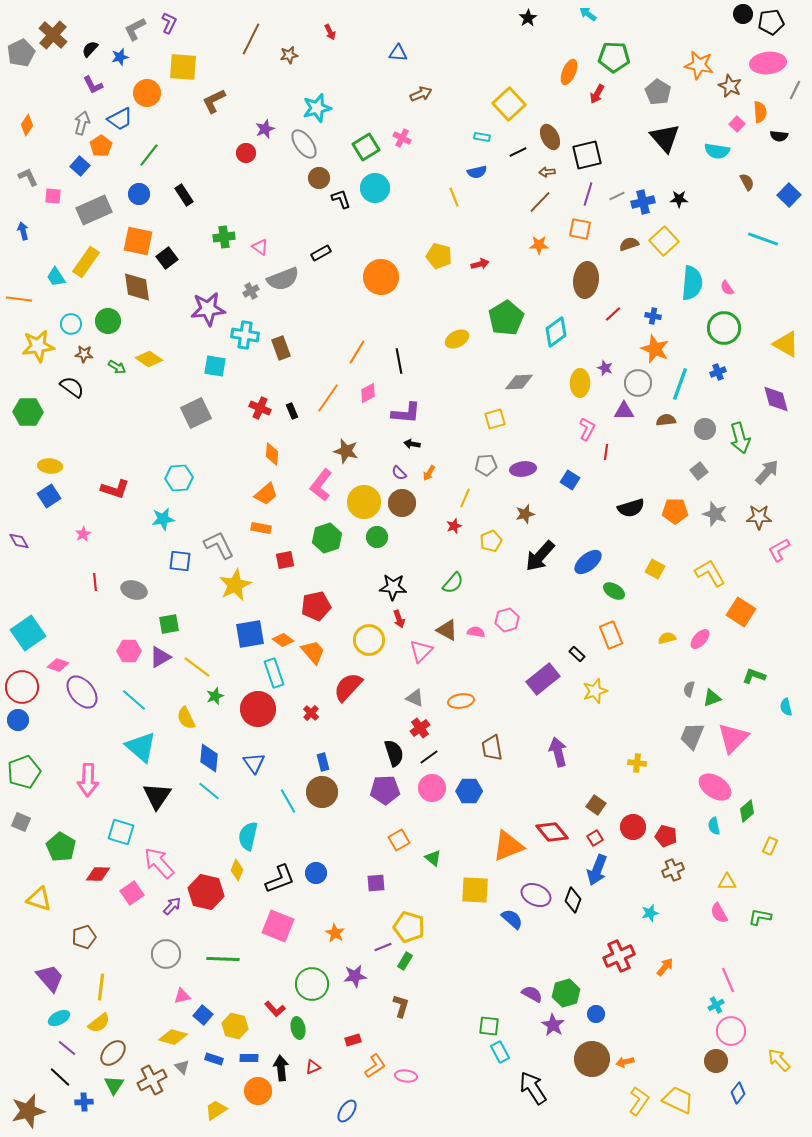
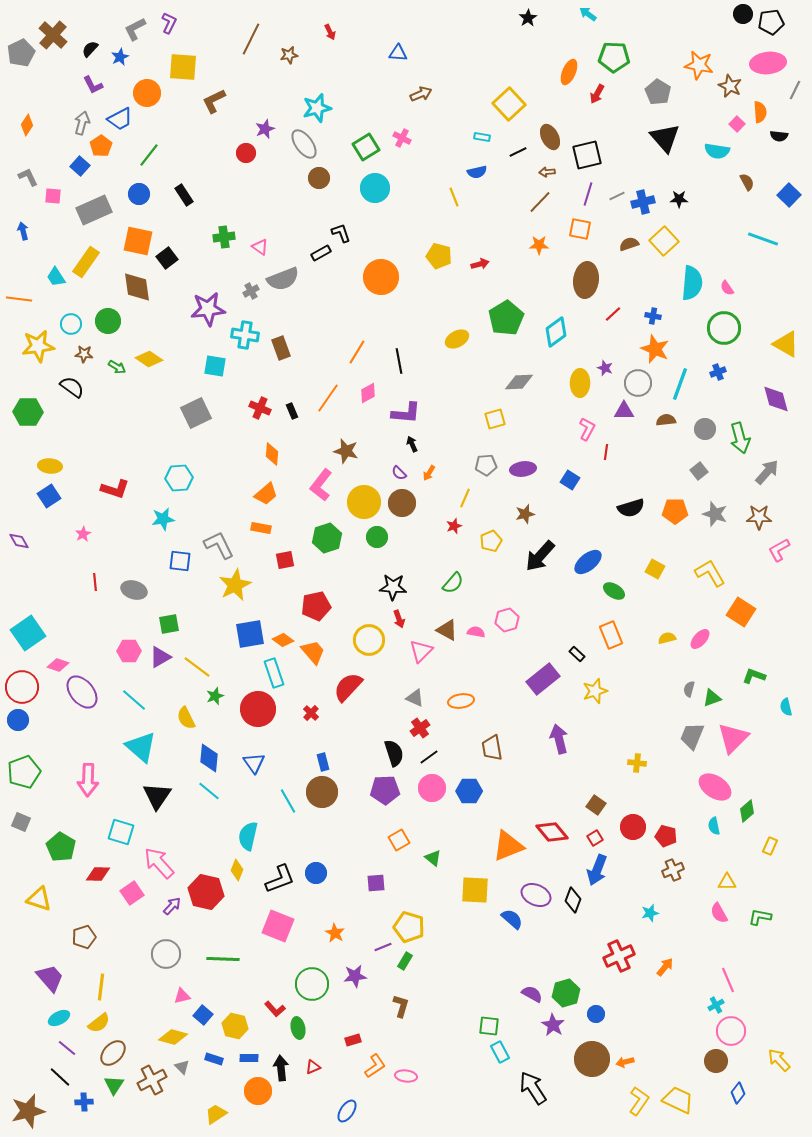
blue star at (120, 57): rotated 12 degrees counterclockwise
black L-shape at (341, 199): moved 34 px down
black arrow at (412, 444): rotated 56 degrees clockwise
purple arrow at (558, 752): moved 1 px right, 13 px up
yellow trapezoid at (216, 1110): moved 4 px down
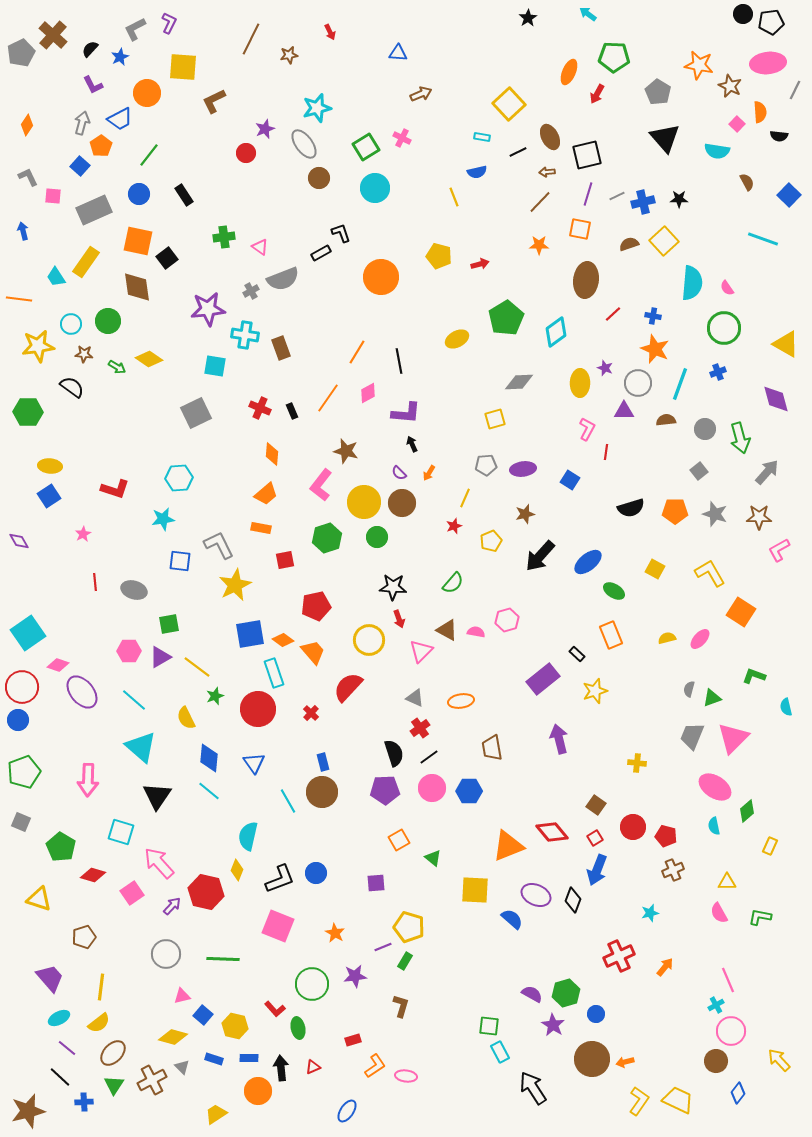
red diamond at (98, 874): moved 5 px left, 1 px down; rotated 15 degrees clockwise
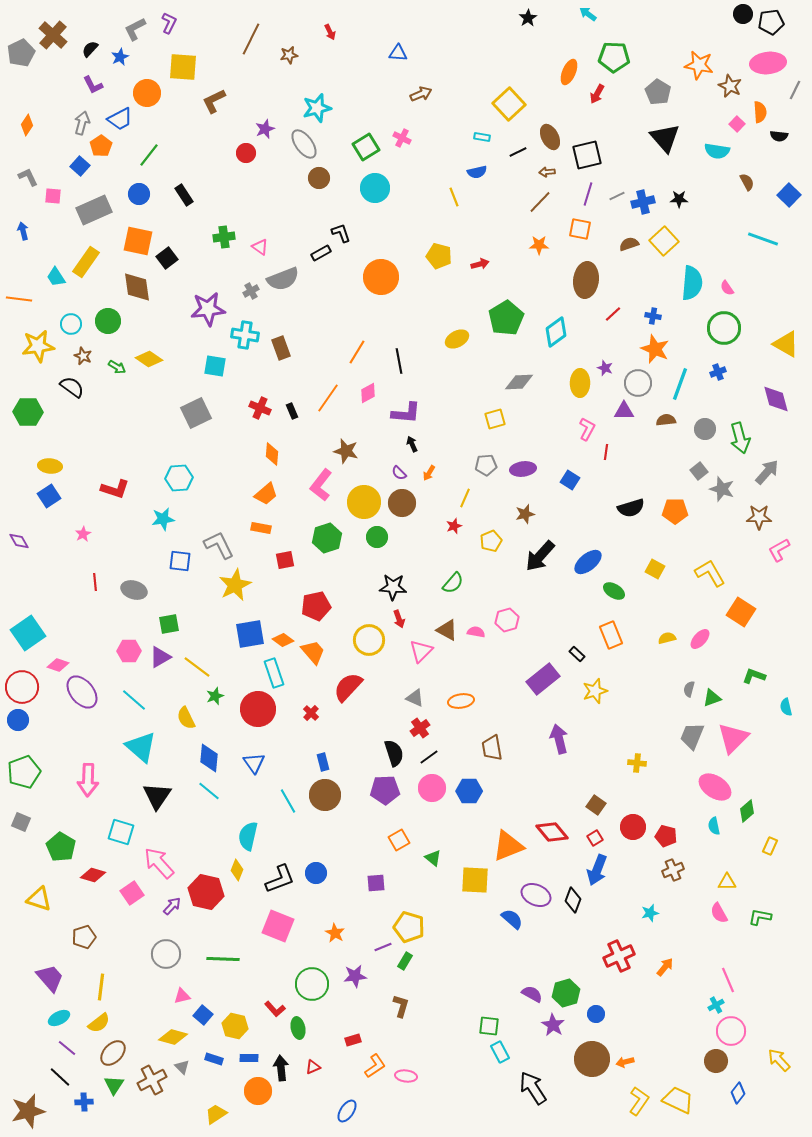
brown star at (84, 354): moved 1 px left, 2 px down; rotated 18 degrees clockwise
gray star at (715, 514): moved 7 px right, 25 px up
brown circle at (322, 792): moved 3 px right, 3 px down
yellow square at (475, 890): moved 10 px up
